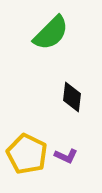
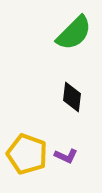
green semicircle: moved 23 px right
yellow pentagon: rotated 6 degrees counterclockwise
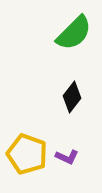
black diamond: rotated 32 degrees clockwise
purple L-shape: moved 1 px right, 1 px down
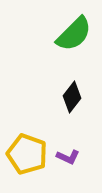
green semicircle: moved 1 px down
purple L-shape: moved 1 px right
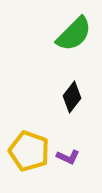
yellow pentagon: moved 2 px right, 3 px up
